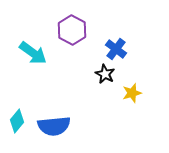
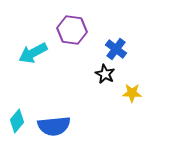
purple hexagon: rotated 20 degrees counterclockwise
cyan arrow: rotated 116 degrees clockwise
yellow star: rotated 18 degrees clockwise
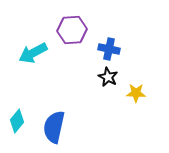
purple hexagon: rotated 12 degrees counterclockwise
blue cross: moved 7 px left; rotated 25 degrees counterclockwise
black star: moved 3 px right, 3 px down
yellow star: moved 4 px right
blue semicircle: moved 1 px down; rotated 108 degrees clockwise
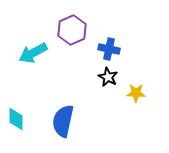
purple hexagon: rotated 20 degrees counterclockwise
cyan diamond: moved 1 px left, 2 px up; rotated 40 degrees counterclockwise
blue semicircle: moved 9 px right, 6 px up
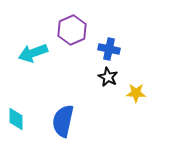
cyan arrow: rotated 8 degrees clockwise
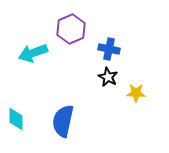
purple hexagon: moved 1 px left, 1 px up
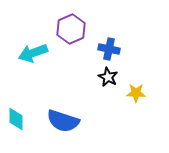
blue semicircle: rotated 84 degrees counterclockwise
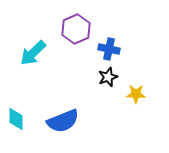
purple hexagon: moved 5 px right
cyan arrow: rotated 24 degrees counterclockwise
black star: rotated 24 degrees clockwise
yellow star: moved 1 px down
blue semicircle: rotated 40 degrees counterclockwise
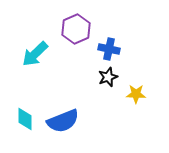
cyan arrow: moved 2 px right, 1 px down
cyan diamond: moved 9 px right
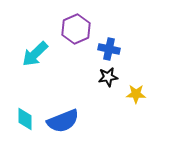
black star: rotated 12 degrees clockwise
